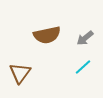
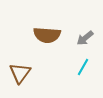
brown semicircle: rotated 16 degrees clockwise
cyan line: rotated 18 degrees counterclockwise
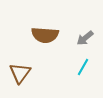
brown semicircle: moved 2 px left
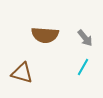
gray arrow: rotated 90 degrees counterclockwise
brown triangle: moved 2 px right; rotated 50 degrees counterclockwise
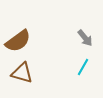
brown semicircle: moved 27 px left, 6 px down; rotated 40 degrees counterclockwise
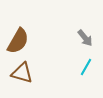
brown semicircle: rotated 24 degrees counterclockwise
cyan line: moved 3 px right
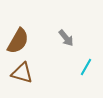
gray arrow: moved 19 px left
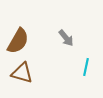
cyan line: rotated 18 degrees counterclockwise
